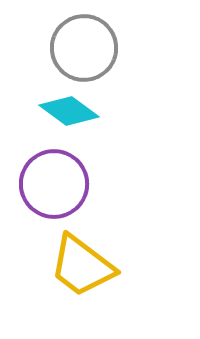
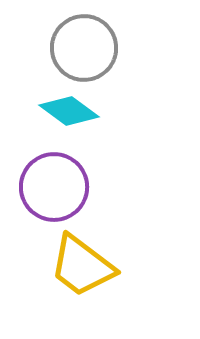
purple circle: moved 3 px down
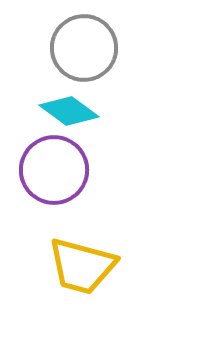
purple circle: moved 17 px up
yellow trapezoid: rotated 22 degrees counterclockwise
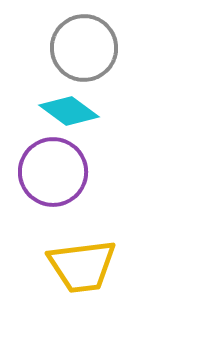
purple circle: moved 1 px left, 2 px down
yellow trapezoid: rotated 22 degrees counterclockwise
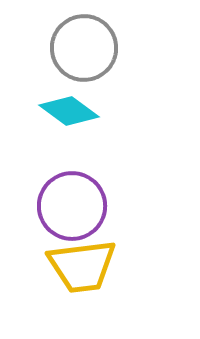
purple circle: moved 19 px right, 34 px down
